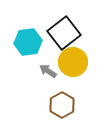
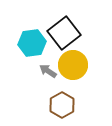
cyan hexagon: moved 4 px right, 1 px down
yellow circle: moved 3 px down
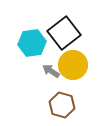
gray arrow: moved 3 px right
brown hexagon: rotated 15 degrees counterclockwise
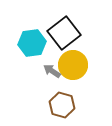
gray arrow: moved 1 px right
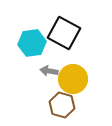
black square: rotated 24 degrees counterclockwise
yellow circle: moved 14 px down
gray arrow: moved 3 px left; rotated 24 degrees counterclockwise
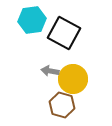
cyan hexagon: moved 23 px up
gray arrow: moved 1 px right
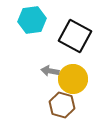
black square: moved 11 px right, 3 px down
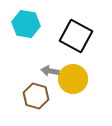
cyan hexagon: moved 6 px left, 4 px down; rotated 16 degrees clockwise
black square: moved 1 px right
brown hexagon: moved 26 px left, 9 px up
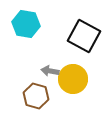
black square: moved 8 px right
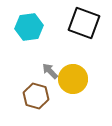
cyan hexagon: moved 3 px right, 3 px down; rotated 16 degrees counterclockwise
black square: moved 13 px up; rotated 8 degrees counterclockwise
gray arrow: rotated 36 degrees clockwise
